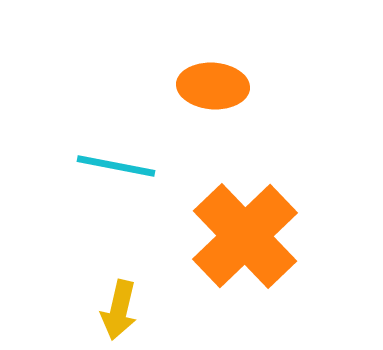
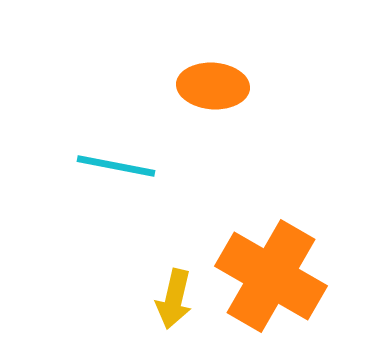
orange cross: moved 26 px right, 40 px down; rotated 16 degrees counterclockwise
yellow arrow: moved 55 px right, 11 px up
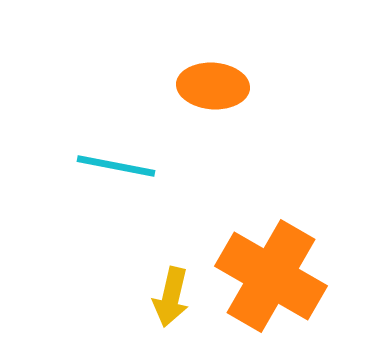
yellow arrow: moved 3 px left, 2 px up
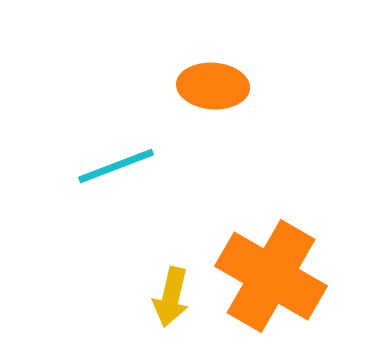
cyan line: rotated 32 degrees counterclockwise
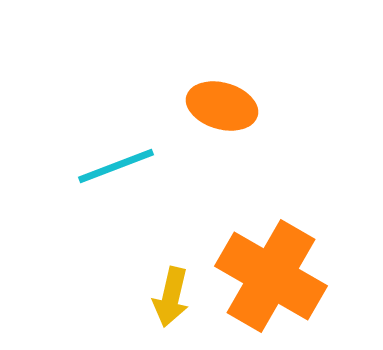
orange ellipse: moved 9 px right, 20 px down; rotated 12 degrees clockwise
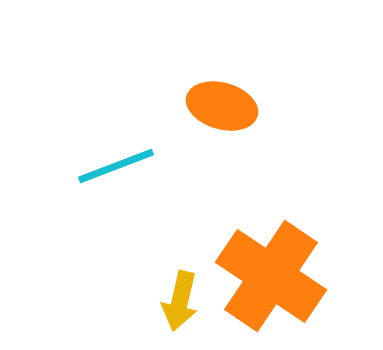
orange cross: rotated 4 degrees clockwise
yellow arrow: moved 9 px right, 4 px down
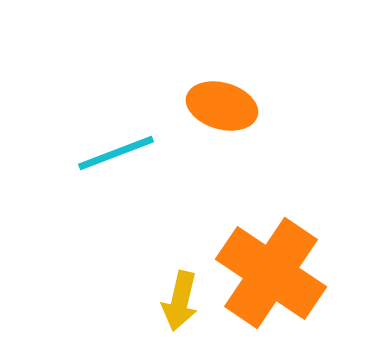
cyan line: moved 13 px up
orange cross: moved 3 px up
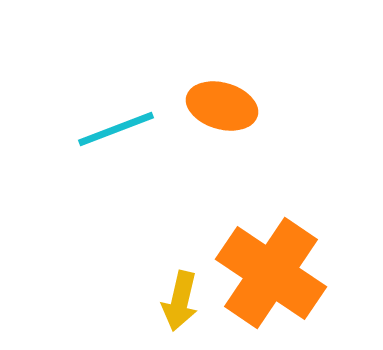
cyan line: moved 24 px up
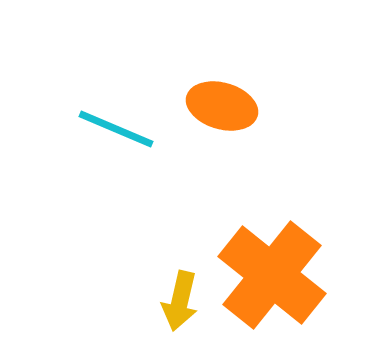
cyan line: rotated 44 degrees clockwise
orange cross: moved 1 px right, 2 px down; rotated 5 degrees clockwise
